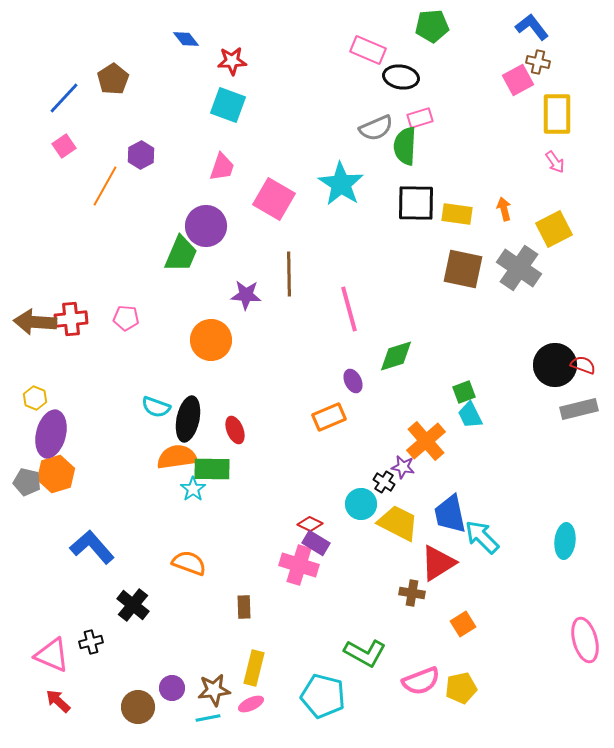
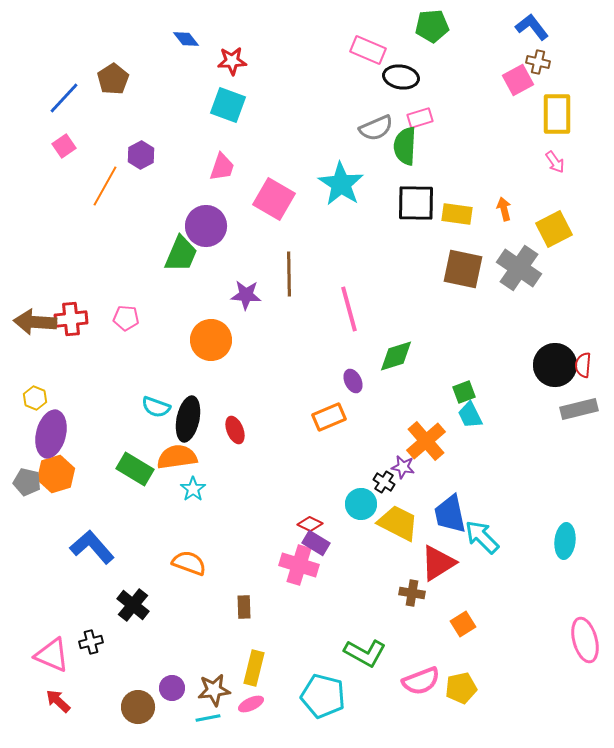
red semicircle at (583, 365): rotated 105 degrees counterclockwise
green rectangle at (212, 469): moved 77 px left; rotated 30 degrees clockwise
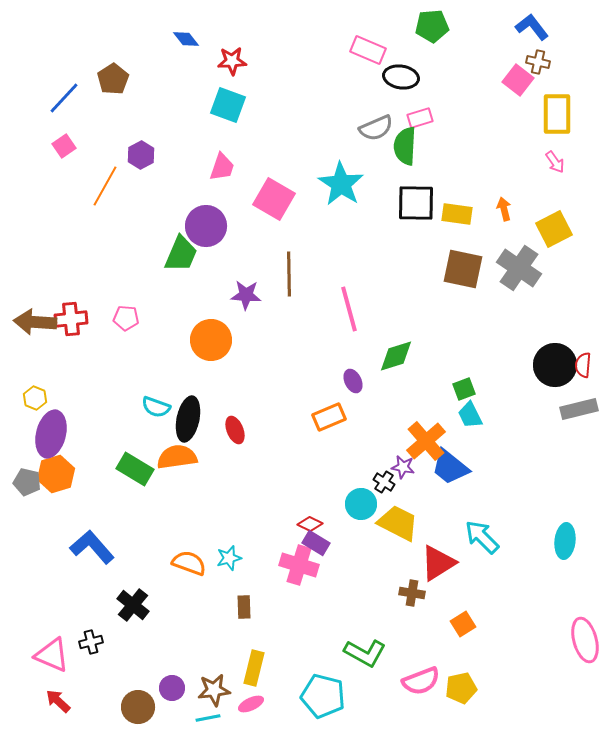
pink square at (518, 80): rotated 24 degrees counterclockwise
green square at (464, 392): moved 3 px up
cyan star at (193, 489): moved 36 px right, 69 px down; rotated 20 degrees clockwise
blue trapezoid at (450, 514): moved 47 px up; rotated 39 degrees counterclockwise
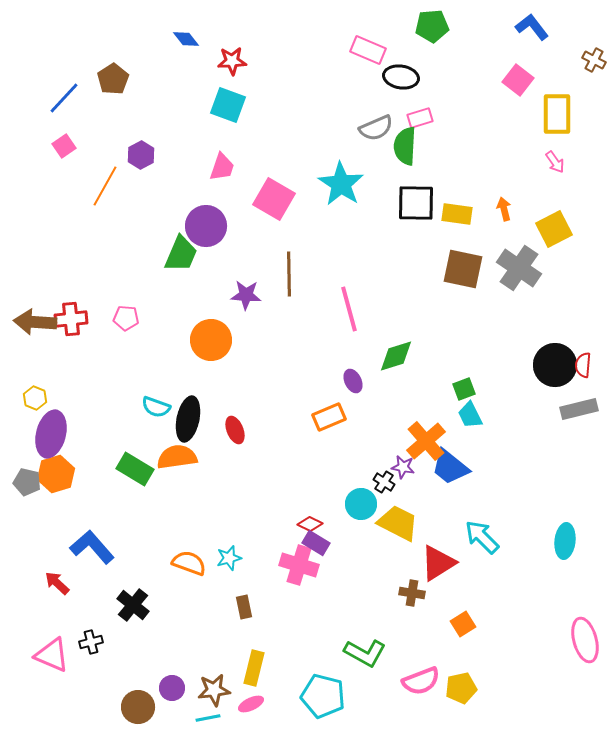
brown cross at (538, 62): moved 56 px right, 2 px up; rotated 15 degrees clockwise
brown rectangle at (244, 607): rotated 10 degrees counterclockwise
red arrow at (58, 701): moved 1 px left, 118 px up
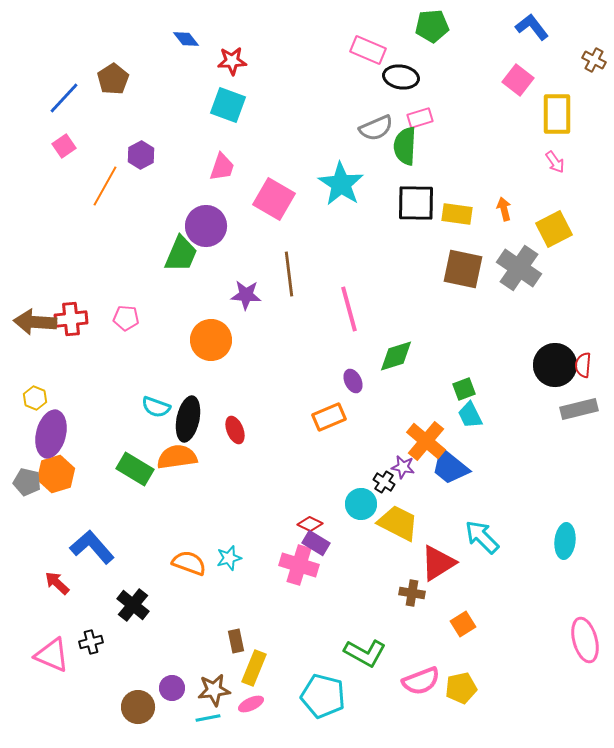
brown line at (289, 274): rotated 6 degrees counterclockwise
orange cross at (426, 441): rotated 9 degrees counterclockwise
brown rectangle at (244, 607): moved 8 px left, 34 px down
yellow rectangle at (254, 668): rotated 8 degrees clockwise
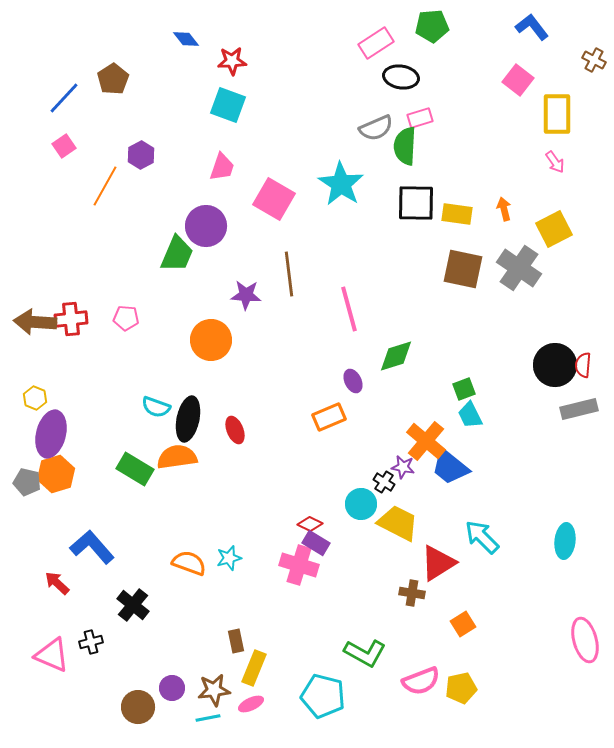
pink rectangle at (368, 50): moved 8 px right, 7 px up; rotated 56 degrees counterclockwise
green trapezoid at (181, 254): moved 4 px left
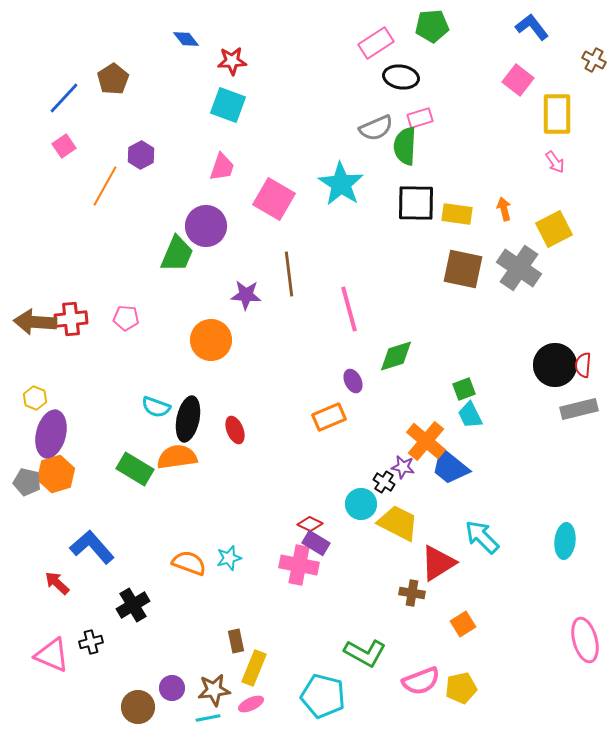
pink cross at (299, 565): rotated 6 degrees counterclockwise
black cross at (133, 605): rotated 20 degrees clockwise
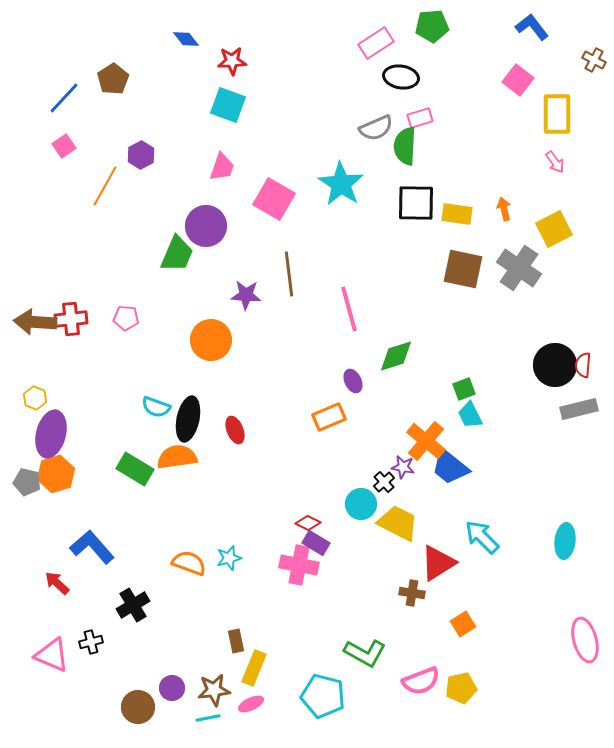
black cross at (384, 482): rotated 15 degrees clockwise
red diamond at (310, 524): moved 2 px left, 1 px up
